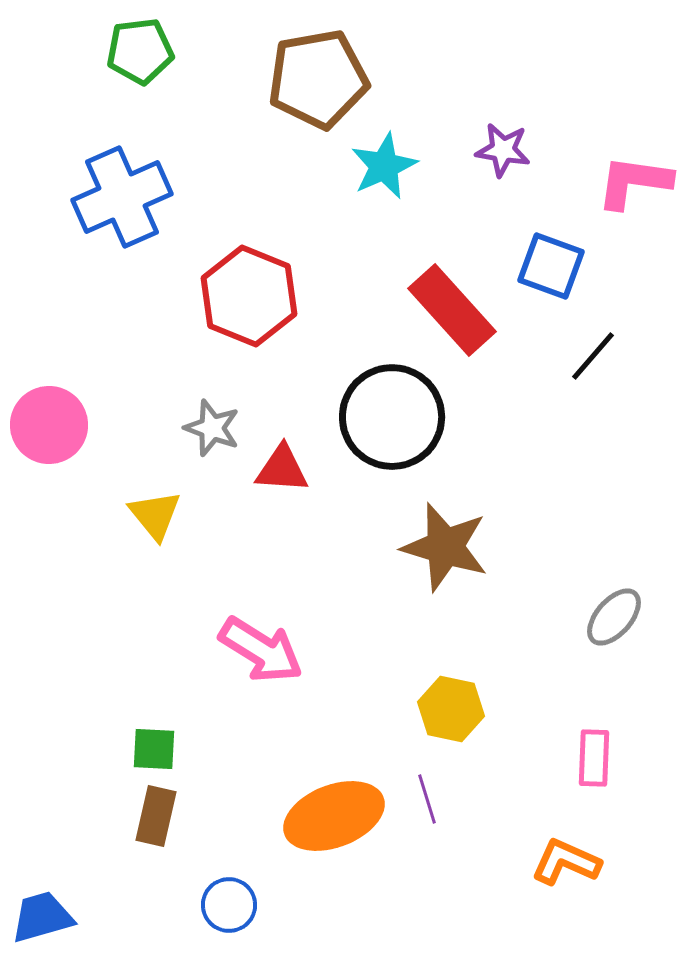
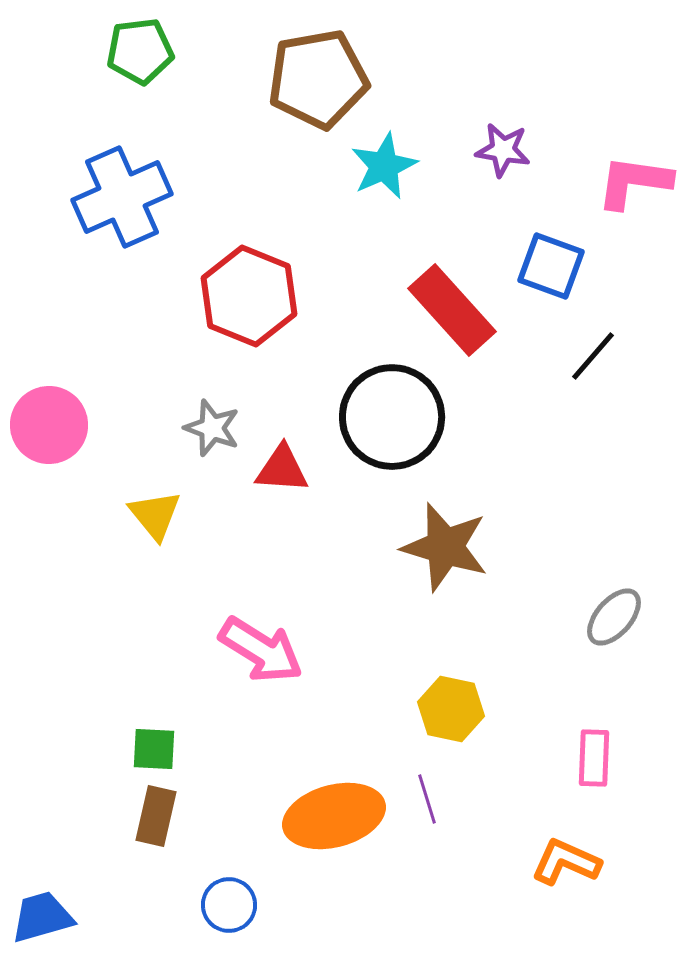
orange ellipse: rotated 6 degrees clockwise
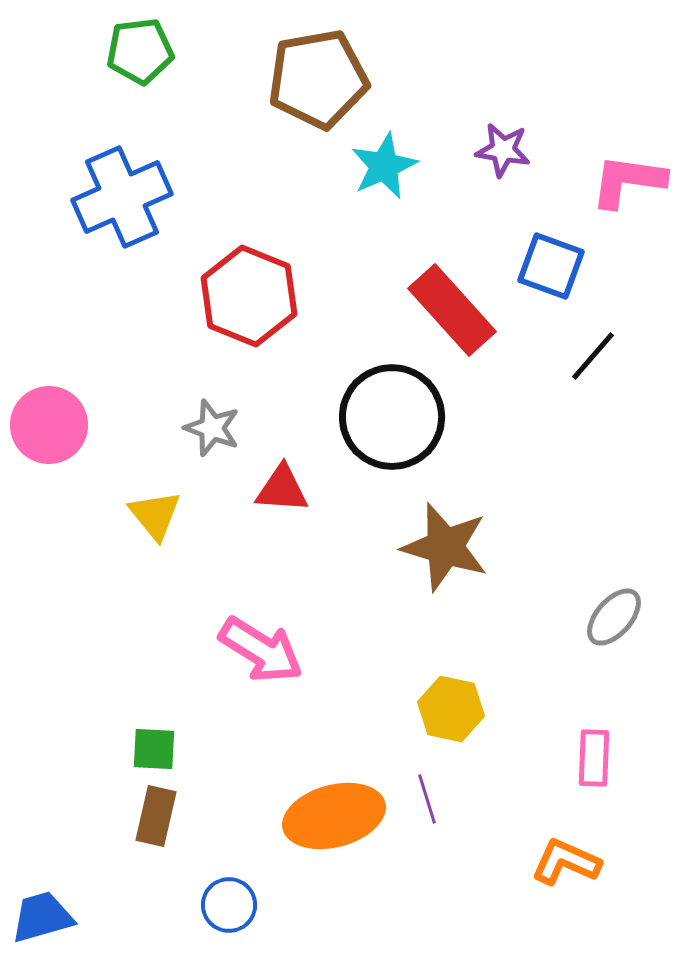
pink L-shape: moved 6 px left, 1 px up
red triangle: moved 20 px down
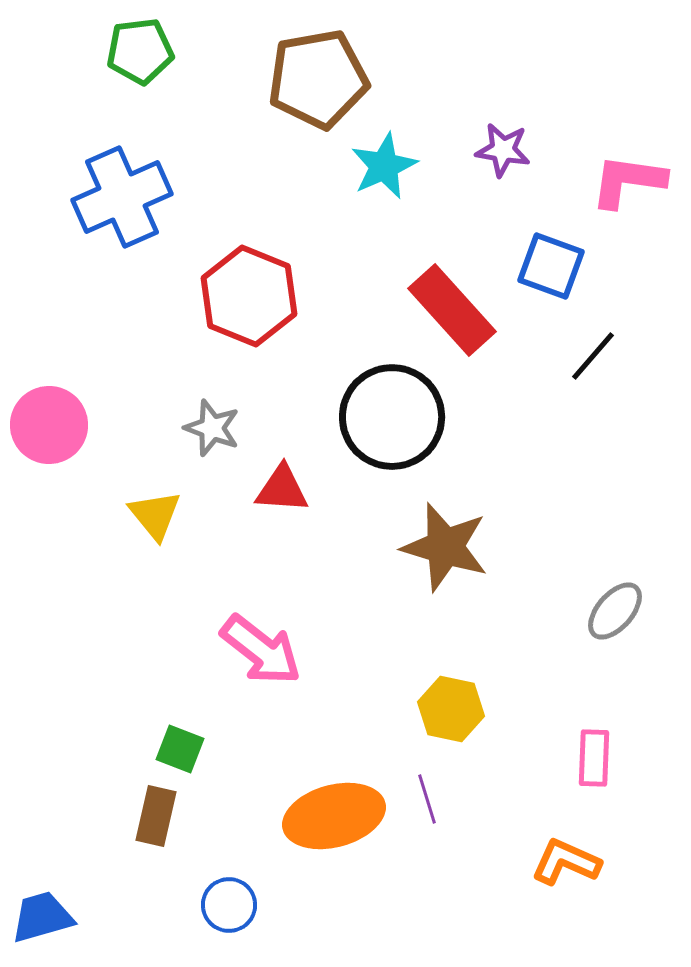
gray ellipse: moved 1 px right, 6 px up
pink arrow: rotated 6 degrees clockwise
green square: moved 26 px right; rotated 18 degrees clockwise
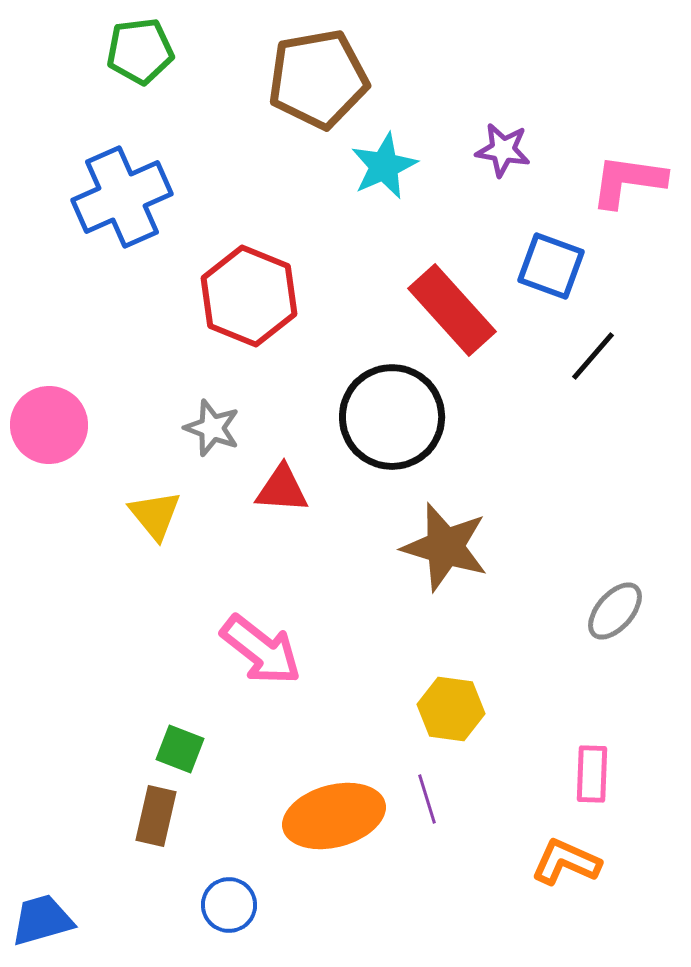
yellow hexagon: rotated 4 degrees counterclockwise
pink rectangle: moved 2 px left, 16 px down
blue trapezoid: moved 3 px down
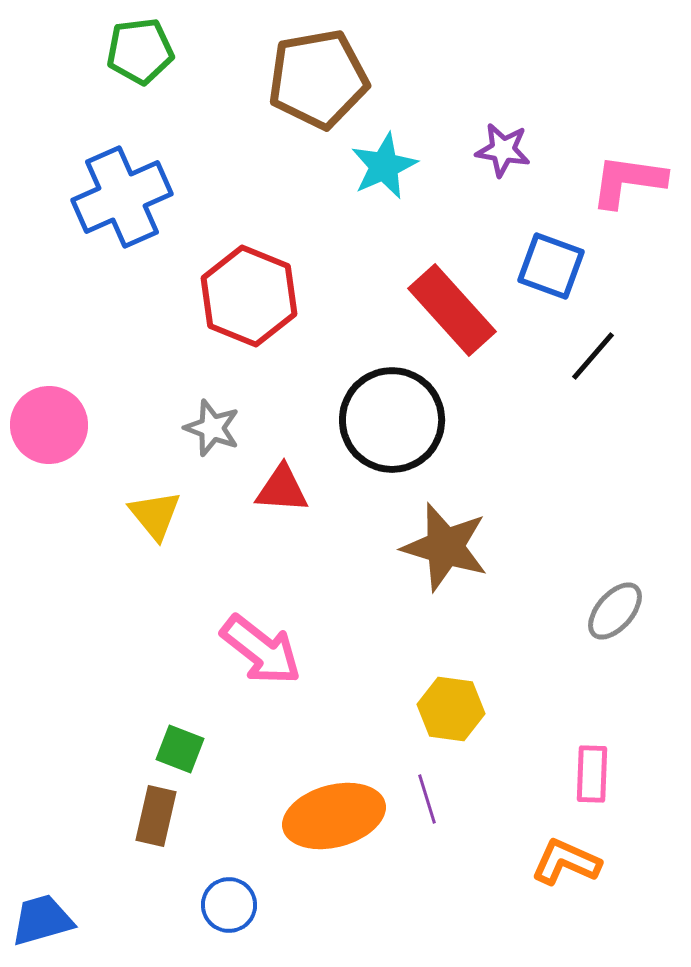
black circle: moved 3 px down
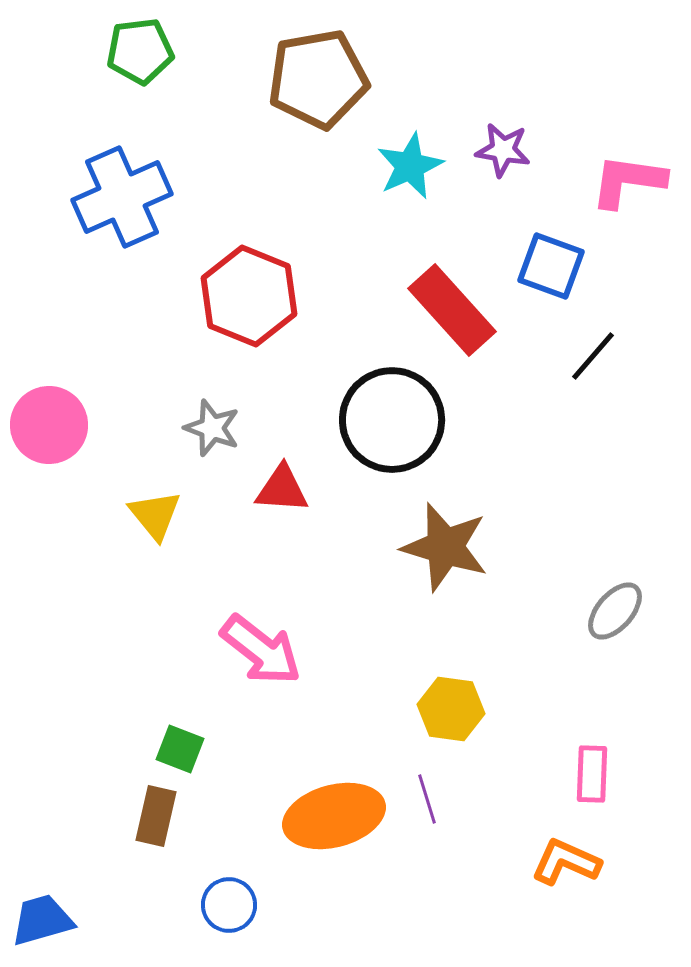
cyan star: moved 26 px right
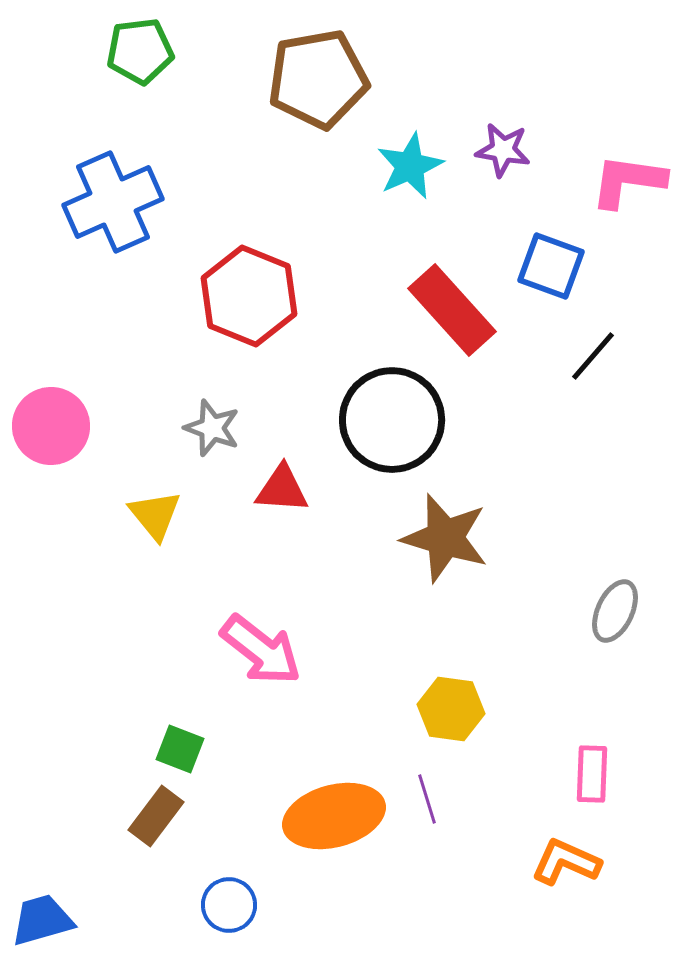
blue cross: moved 9 px left, 5 px down
pink circle: moved 2 px right, 1 px down
brown star: moved 9 px up
gray ellipse: rotated 16 degrees counterclockwise
brown rectangle: rotated 24 degrees clockwise
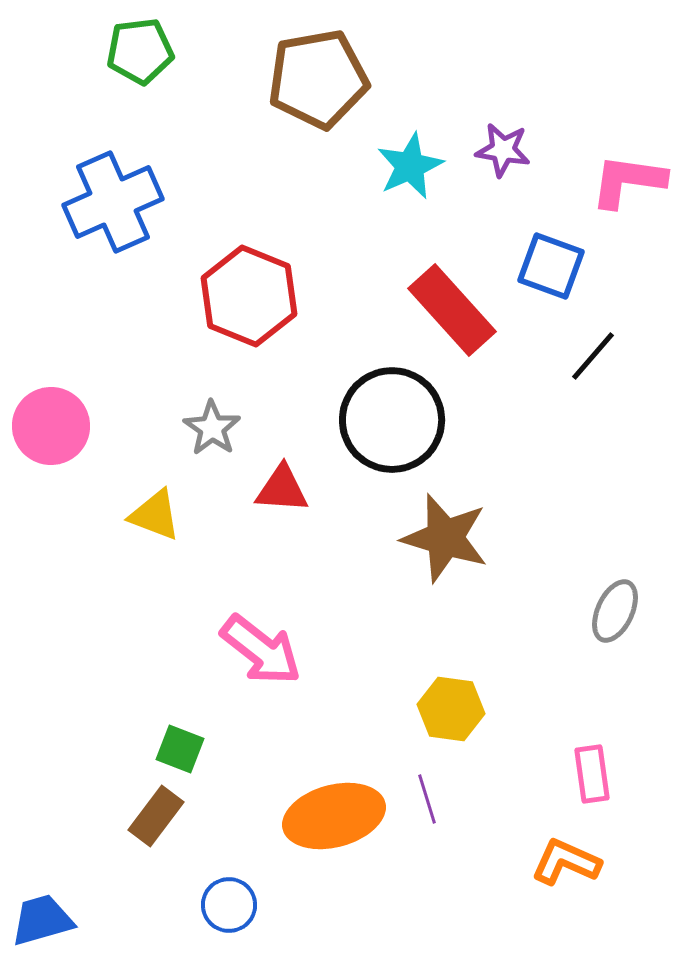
gray star: rotated 14 degrees clockwise
yellow triangle: rotated 30 degrees counterclockwise
pink rectangle: rotated 10 degrees counterclockwise
